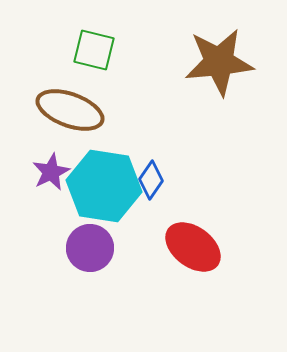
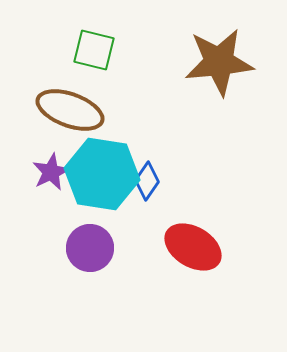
blue diamond: moved 4 px left, 1 px down
cyan hexagon: moved 2 px left, 12 px up
red ellipse: rotated 6 degrees counterclockwise
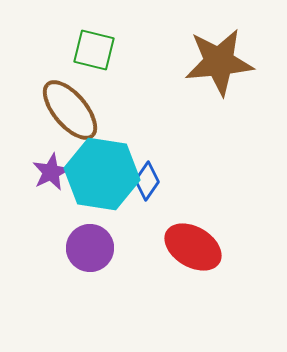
brown ellipse: rotated 30 degrees clockwise
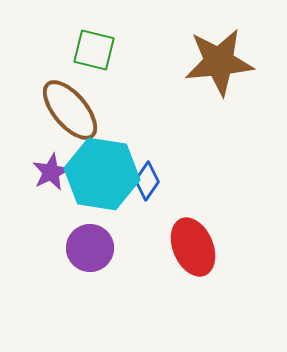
red ellipse: rotated 36 degrees clockwise
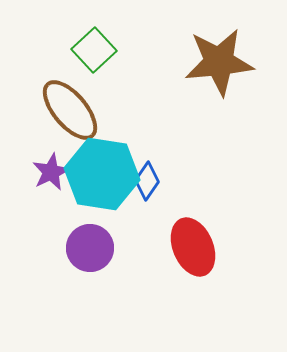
green square: rotated 33 degrees clockwise
